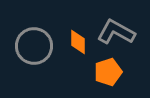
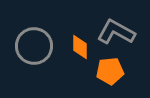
orange diamond: moved 2 px right, 5 px down
orange pentagon: moved 2 px right, 1 px up; rotated 12 degrees clockwise
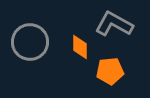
gray L-shape: moved 2 px left, 8 px up
gray circle: moved 4 px left, 4 px up
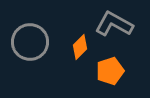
orange diamond: rotated 45 degrees clockwise
orange pentagon: rotated 12 degrees counterclockwise
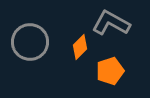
gray L-shape: moved 3 px left, 1 px up
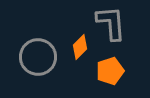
gray L-shape: rotated 57 degrees clockwise
gray circle: moved 8 px right, 15 px down
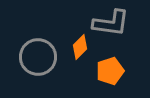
gray L-shape: rotated 102 degrees clockwise
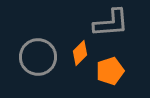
gray L-shape: rotated 12 degrees counterclockwise
orange diamond: moved 6 px down
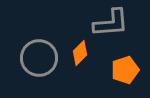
gray circle: moved 1 px right, 1 px down
orange pentagon: moved 15 px right, 1 px up
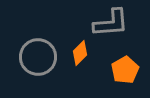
gray circle: moved 1 px left, 1 px up
orange pentagon: rotated 12 degrees counterclockwise
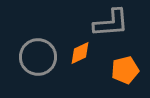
orange diamond: rotated 20 degrees clockwise
orange pentagon: rotated 16 degrees clockwise
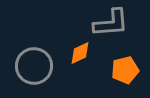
gray circle: moved 4 px left, 9 px down
